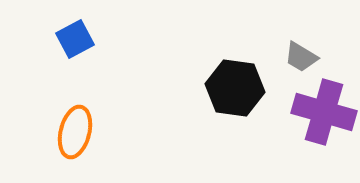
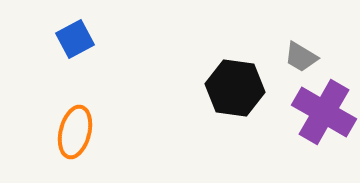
purple cross: rotated 14 degrees clockwise
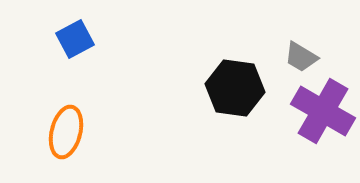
purple cross: moved 1 px left, 1 px up
orange ellipse: moved 9 px left
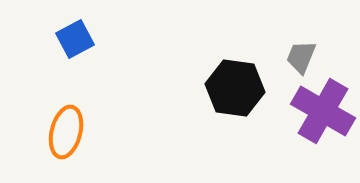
gray trapezoid: rotated 81 degrees clockwise
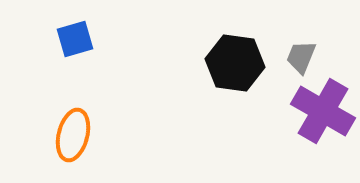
blue square: rotated 12 degrees clockwise
black hexagon: moved 25 px up
orange ellipse: moved 7 px right, 3 px down
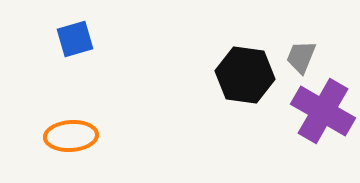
black hexagon: moved 10 px right, 12 px down
orange ellipse: moved 2 px left, 1 px down; rotated 72 degrees clockwise
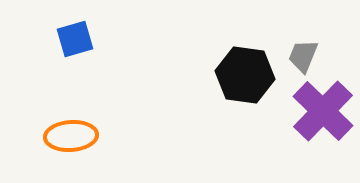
gray trapezoid: moved 2 px right, 1 px up
purple cross: rotated 14 degrees clockwise
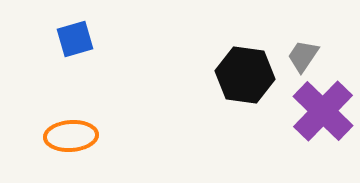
gray trapezoid: rotated 12 degrees clockwise
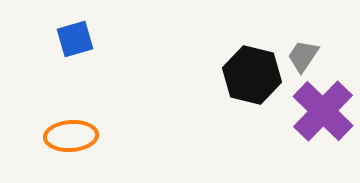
black hexagon: moved 7 px right; rotated 6 degrees clockwise
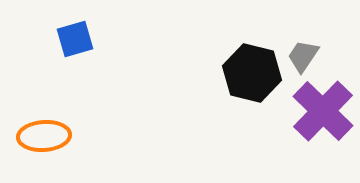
black hexagon: moved 2 px up
orange ellipse: moved 27 px left
